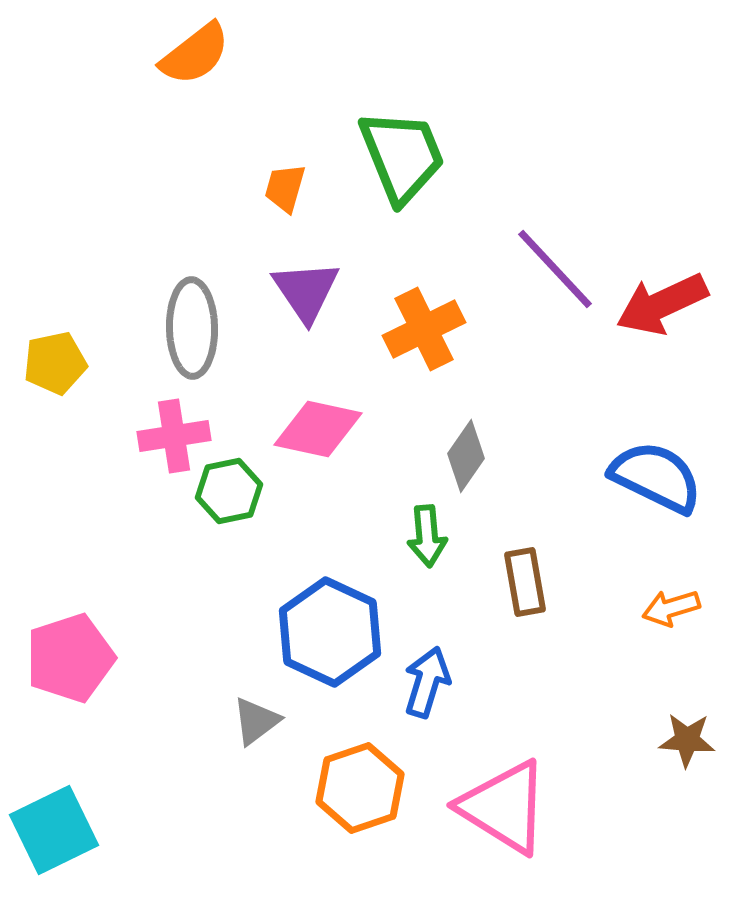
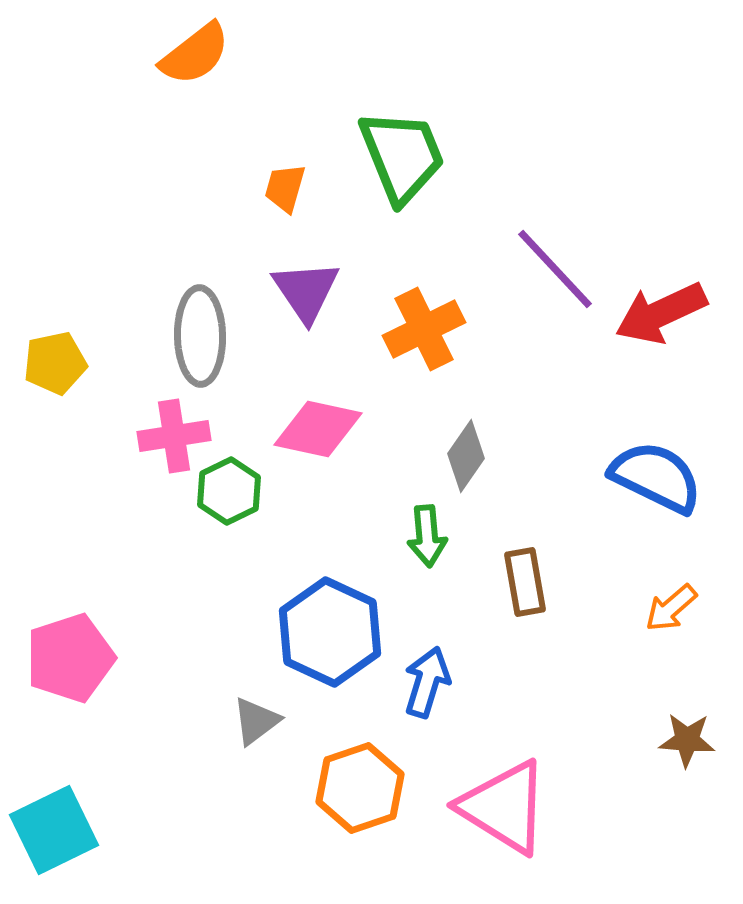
red arrow: moved 1 px left, 9 px down
gray ellipse: moved 8 px right, 8 px down
green hexagon: rotated 14 degrees counterclockwise
orange arrow: rotated 24 degrees counterclockwise
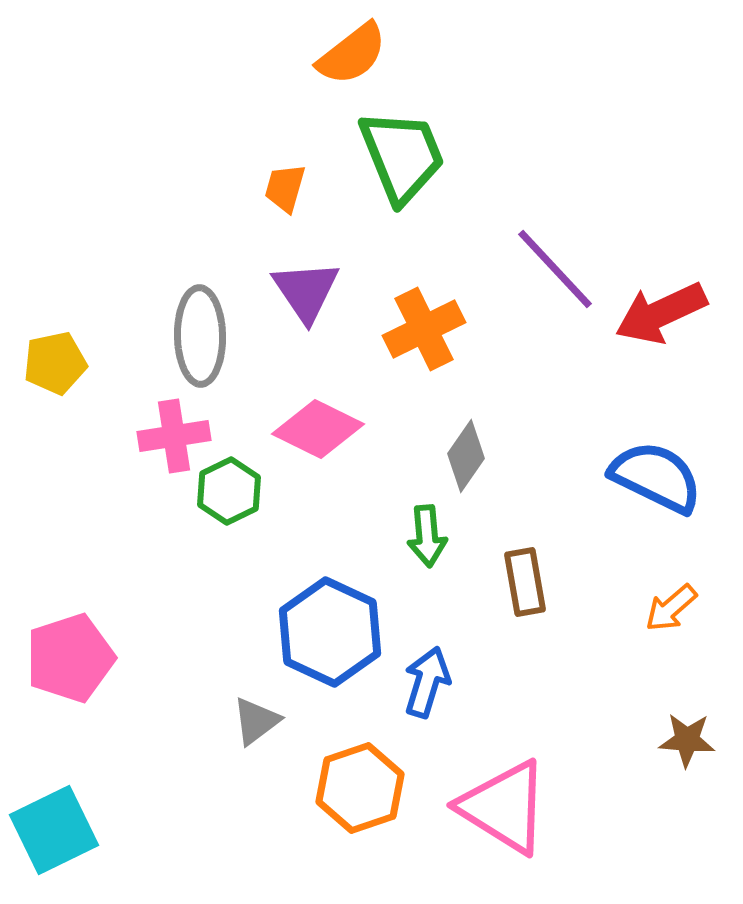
orange semicircle: moved 157 px right
pink diamond: rotated 14 degrees clockwise
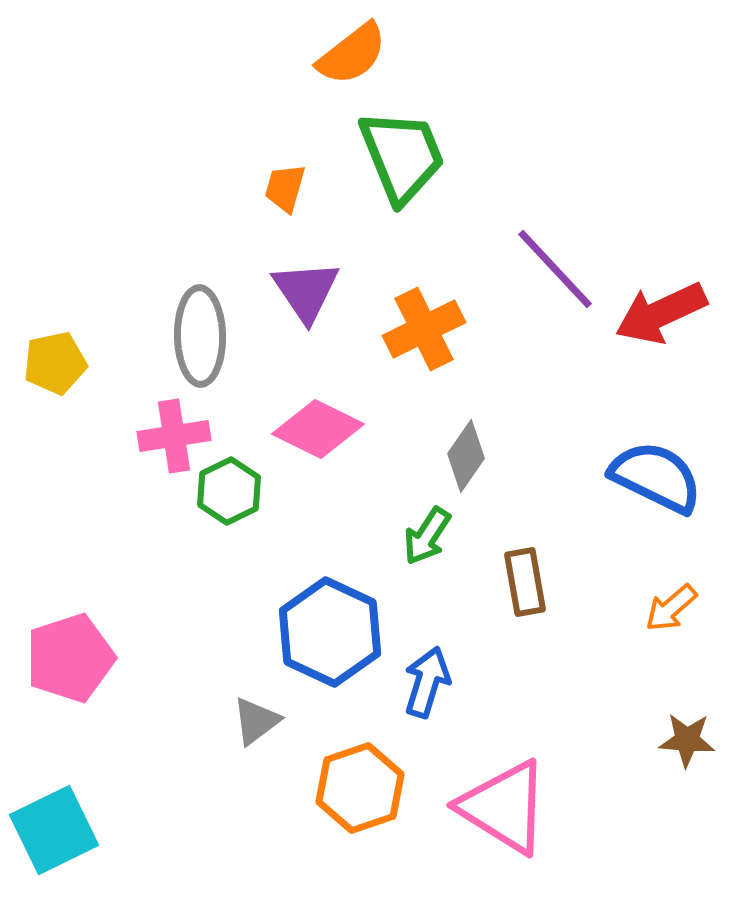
green arrow: rotated 38 degrees clockwise
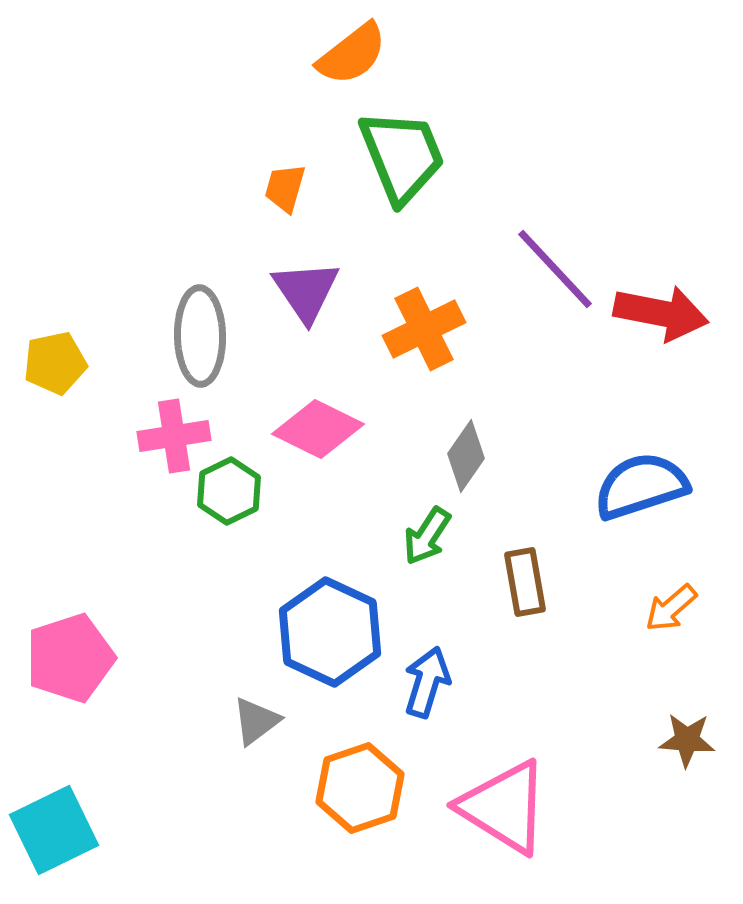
red arrow: rotated 144 degrees counterclockwise
blue semicircle: moved 15 px left, 9 px down; rotated 44 degrees counterclockwise
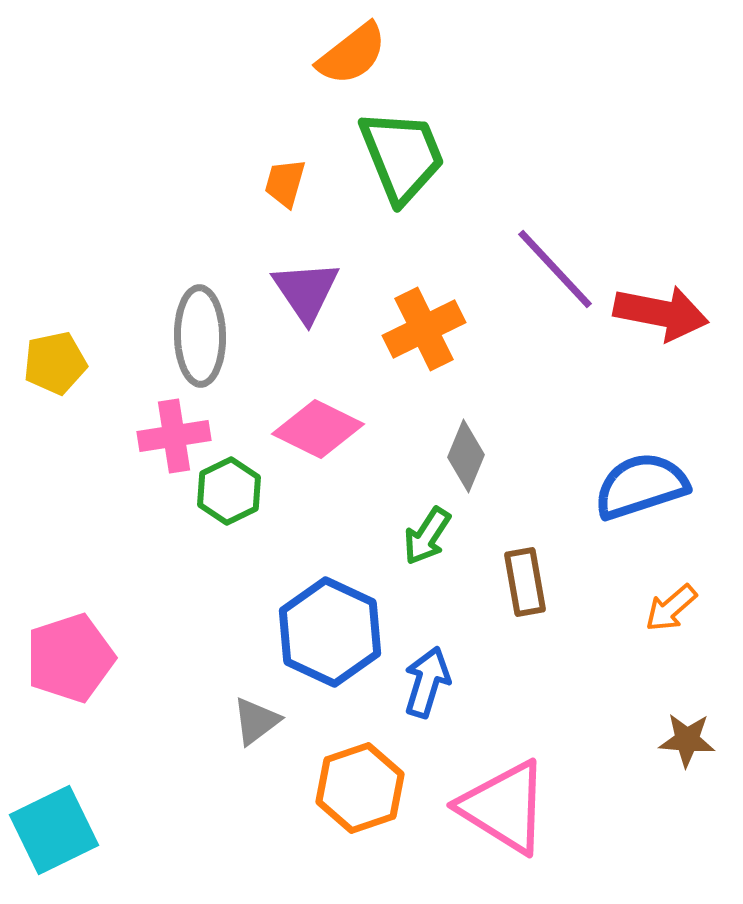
orange trapezoid: moved 5 px up
gray diamond: rotated 12 degrees counterclockwise
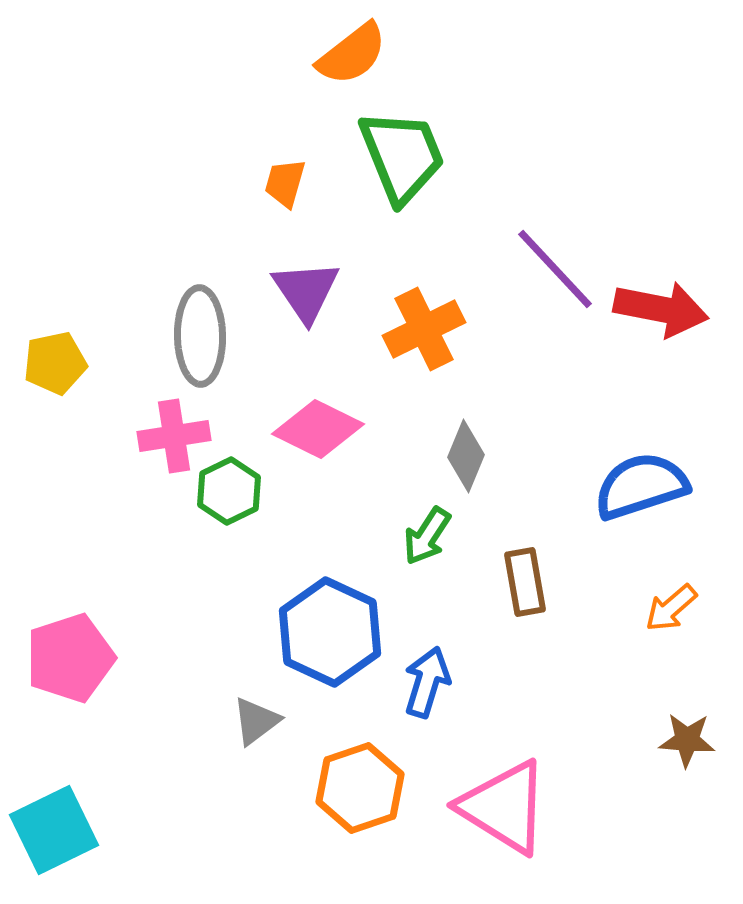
red arrow: moved 4 px up
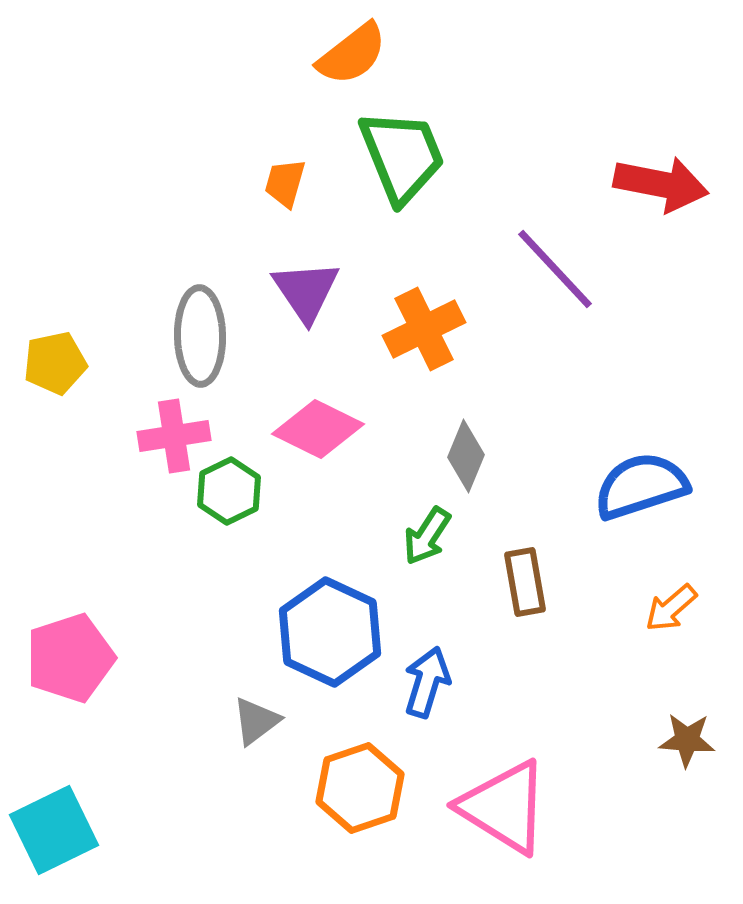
red arrow: moved 125 px up
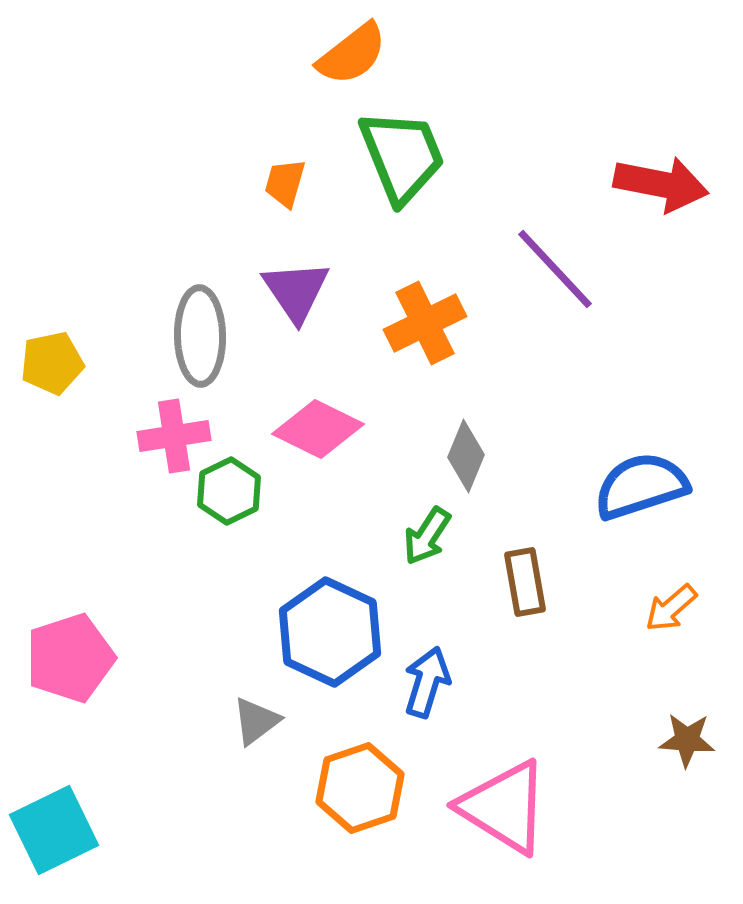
purple triangle: moved 10 px left
orange cross: moved 1 px right, 6 px up
yellow pentagon: moved 3 px left
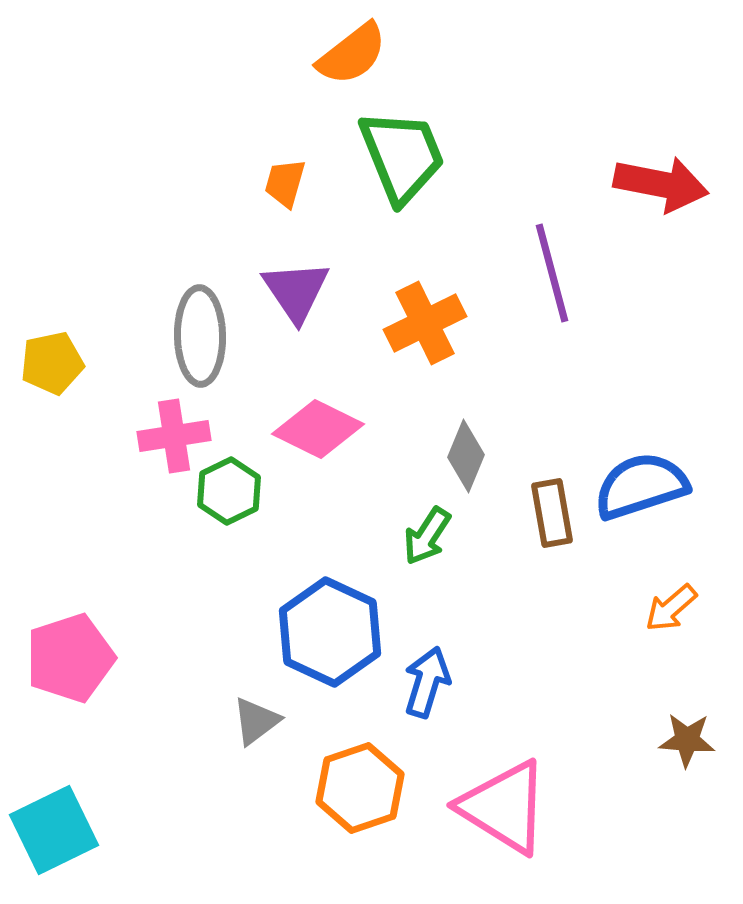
purple line: moved 3 px left, 4 px down; rotated 28 degrees clockwise
brown rectangle: moved 27 px right, 69 px up
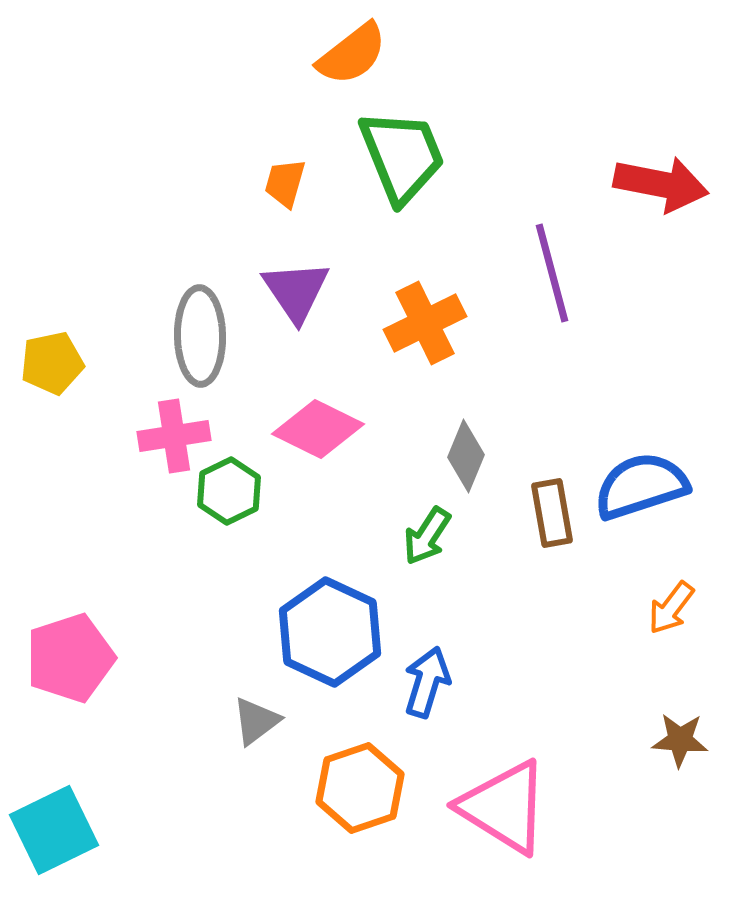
orange arrow: rotated 12 degrees counterclockwise
brown star: moved 7 px left
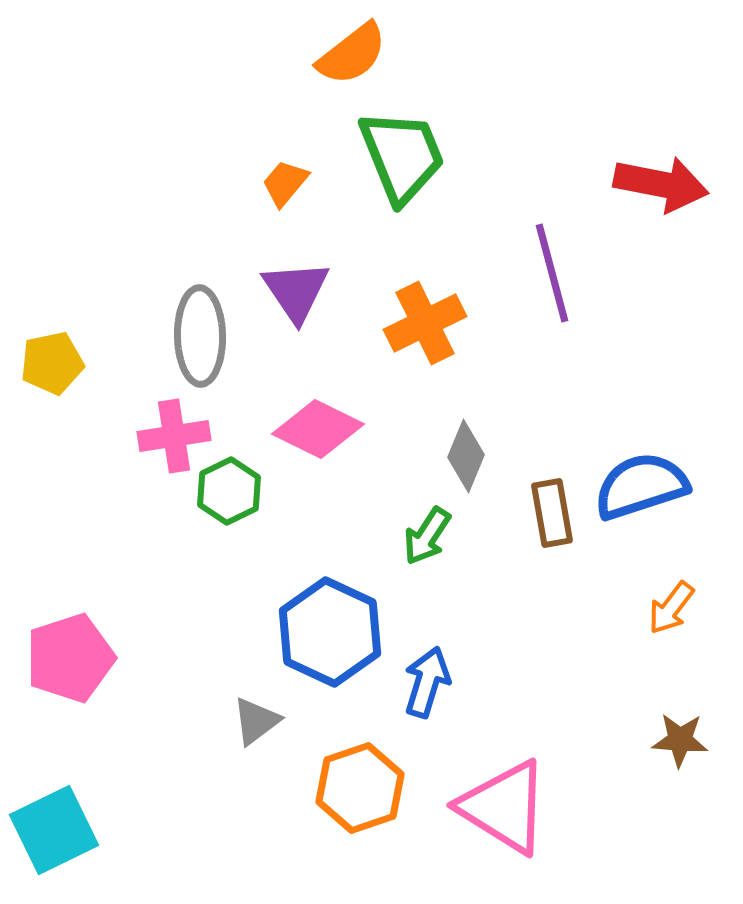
orange trapezoid: rotated 24 degrees clockwise
